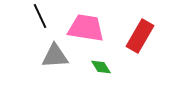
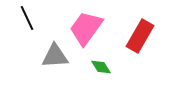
black line: moved 13 px left, 2 px down
pink trapezoid: rotated 63 degrees counterclockwise
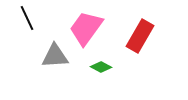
green diamond: rotated 30 degrees counterclockwise
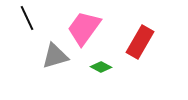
pink trapezoid: moved 2 px left
red rectangle: moved 6 px down
gray triangle: rotated 12 degrees counterclockwise
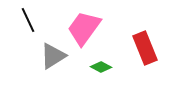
black line: moved 1 px right, 2 px down
red rectangle: moved 5 px right, 6 px down; rotated 52 degrees counterclockwise
gray triangle: moved 2 px left; rotated 16 degrees counterclockwise
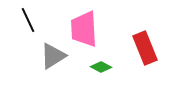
pink trapezoid: moved 1 px down; rotated 39 degrees counterclockwise
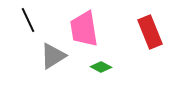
pink trapezoid: rotated 6 degrees counterclockwise
red rectangle: moved 5 px right, 16 px up
